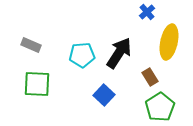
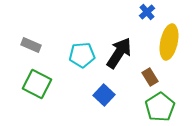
green square: rotated 24 degrees clockwise
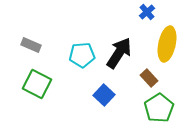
yellow ellipse: moved 2 px left, 2 px down
brown rectangle: moved 1 px left, 1 px down; rotated 12 degrees counterclockwise
green pentagon: moved 1 px left, 1 px down
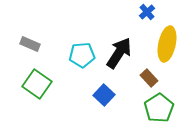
gray rectangle: moved 1 px left, 1 px up
green square: rotated 8 degrees clockwise
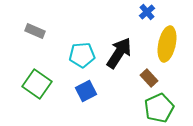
gray rectangle: moved 5 px right, 13 px up
blue square: moved 18 px left, 4 px up; rotated 20 degrees clockwise
green pentagon: rotated 8 degrees clockwise
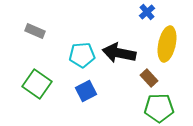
black arrow: rotated 112 degrees counterclockwise
green pentagon: rotated 24 degrees clockwise
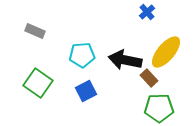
yellow ellipse: moved 1 px left, 8 px down; rotated 28 degrees clockwise
black arrow: moved 6 px right, 7 px down
green square: moved 1 px right, 1 px up
